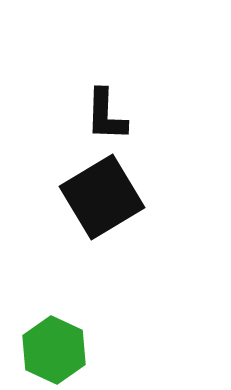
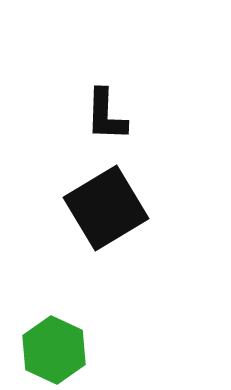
black square: moved 4 px right, 11 px down
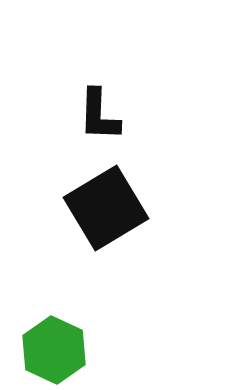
black L-shape: moved 7 px left
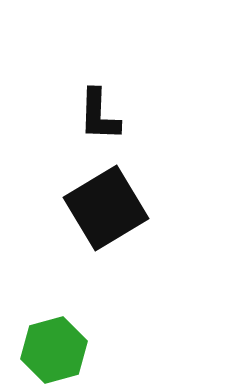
green hexagon: rotated 20 degrees clockwise
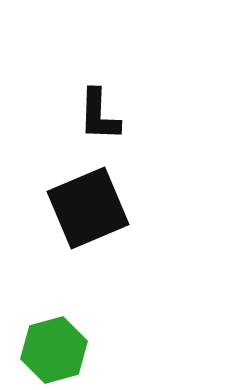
black square: moved 18 px left; rotated 8 degrees clockwise
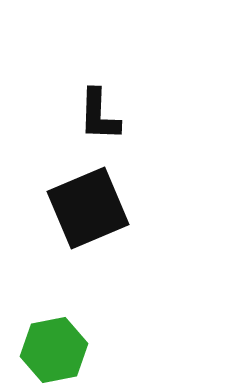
green hexagon: rotated 4 degrees clockwise
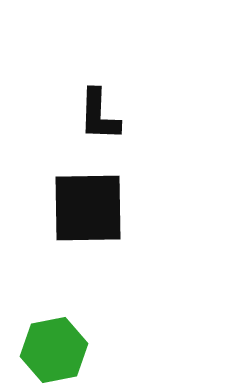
black square: rotated 22 degrees clockwise
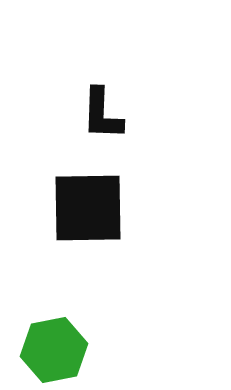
black L-shape: moved 3 px right, 1 px up
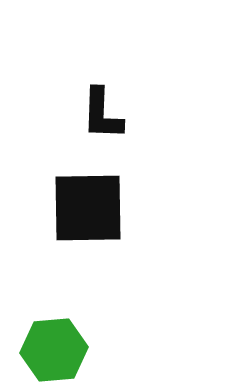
green hexagon: rotated 6 degrees clockwise
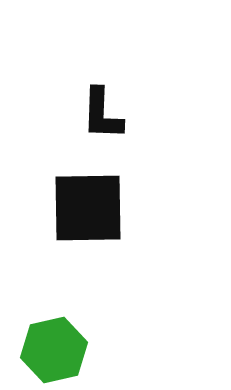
green hexagon: rotated 8 degrees counterclockwise
